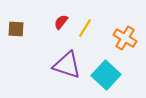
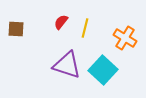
yellow line: rotated 18 degrees counterclockwise
cyan square: moved 3 px left, 5 px up
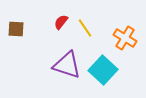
yellow line: rotated 48 degrees counterclockwise
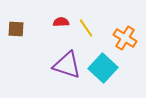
red semicircle: rotated 49 degrees clockwise
yellow line: moved 1 px right
cyan square: moved 2 px up
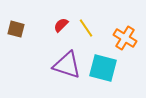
red semicircle: moved 3 px down; rotated 42 degrees counterclockwise
brown square: rotated 12 degrees clockwise
cyan square: rotated 28 degrees counterclockwise
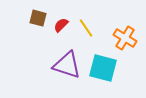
brown square: moved 22 px right, 11 px up
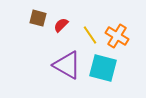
yellow line: moved 4 px right, 7 px down
orange cross: moved 8 px left, 2 px up
purple triangle: rotated 12 degrees clockwise
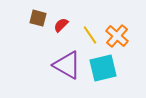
orange cross: rotated 10 degrees clockwise
cyan square: rotated 28 degrees counterclockwise
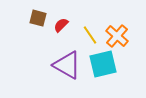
cyan square: moved 4 px up
